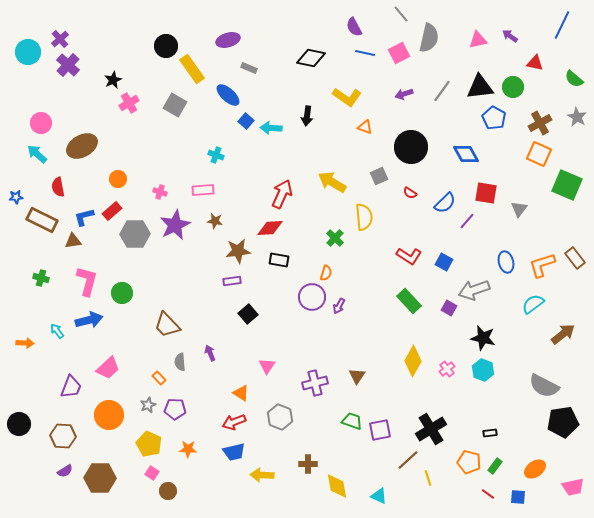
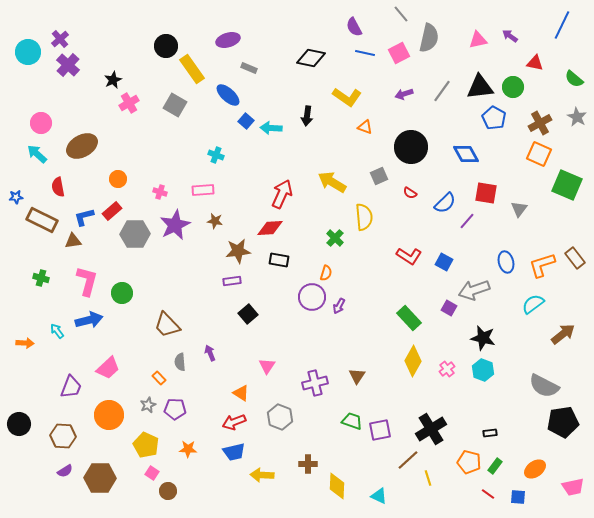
green rectangle at (409, 301): moved 17 px down
yellow pentagon at (149, 444): moved 3 px left, 1 px down
yellow diamond at (337, 486): rotated 12 degrees clockwise
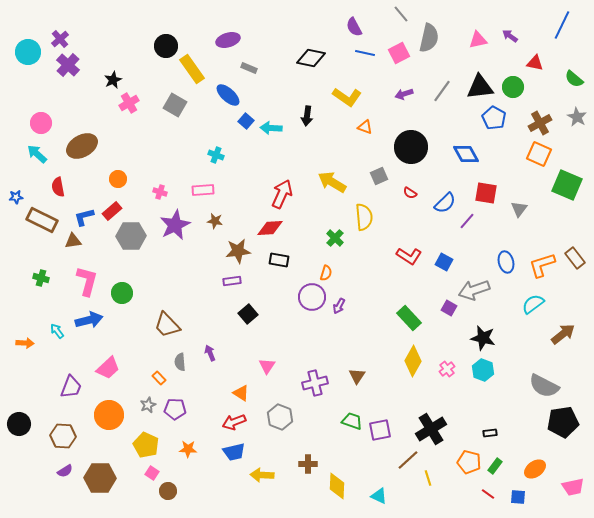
gray hexagon at (135, 234): moved 4 px left, 2 px down
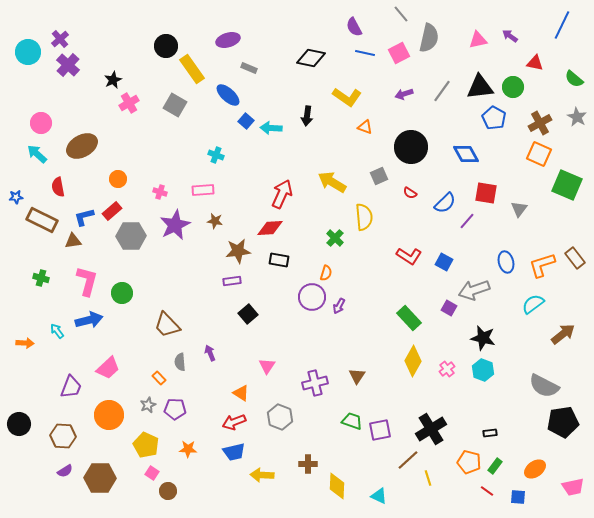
red line at (488, 494): moved 1 px left, 3 px up
